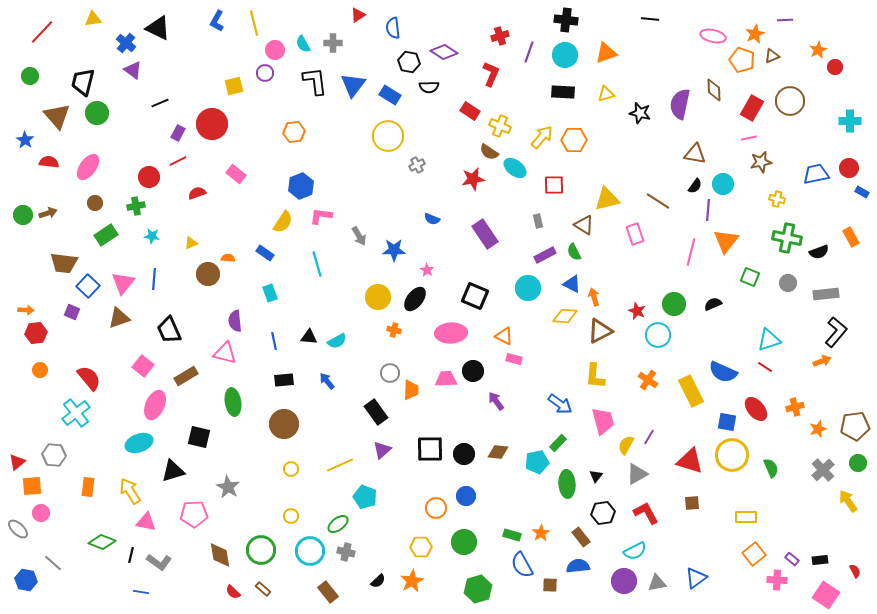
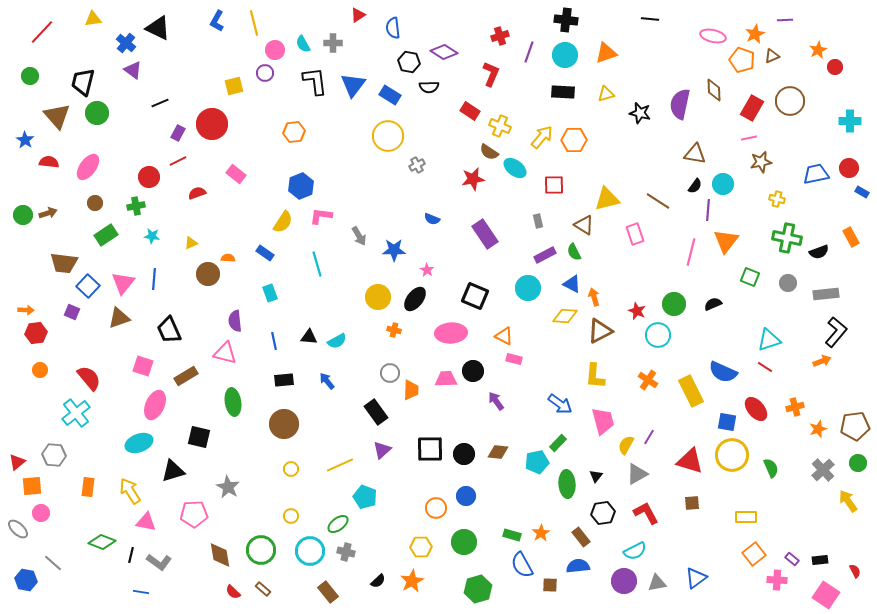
pink square at (143, 366): rotated 20 degrees counterclockwise
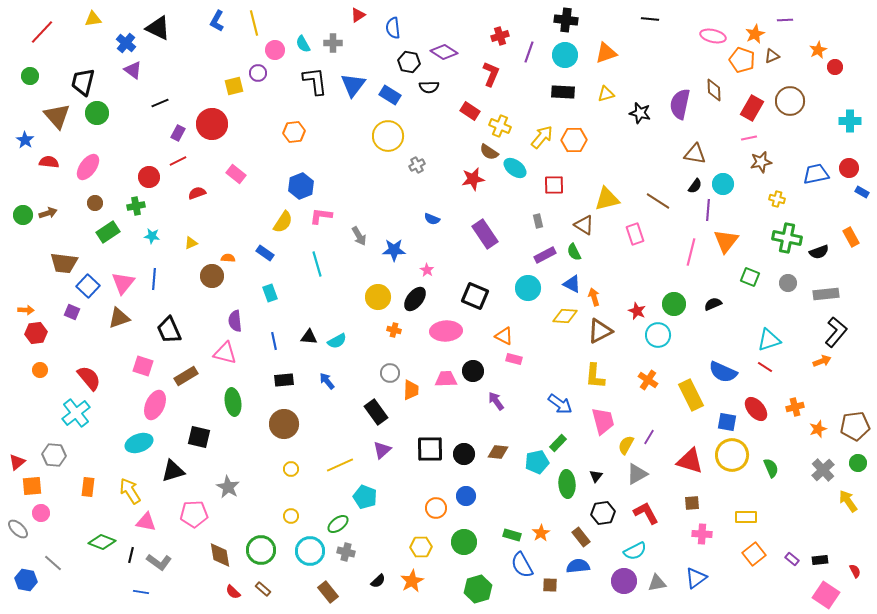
purple circle at (265, 73): moved 7 px left
green rectangle at (106, 235): moved 2 px right, 3 px up
brown circle at (208, 274): moved 4 px right, 2 px down
pink ellipse at (451, 333): moved 5 px left, 2 px up
yellow rectangle at (691, 391): moved 4 px down
pink cross at (777, 580): moved 75 px left, 46 px up
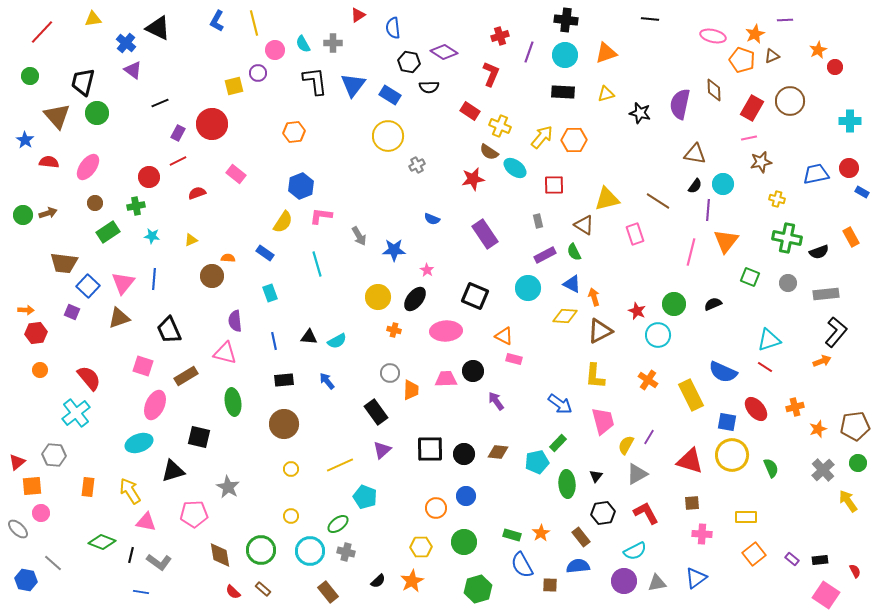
yellow triangle at (191, 243): moved 3 px up
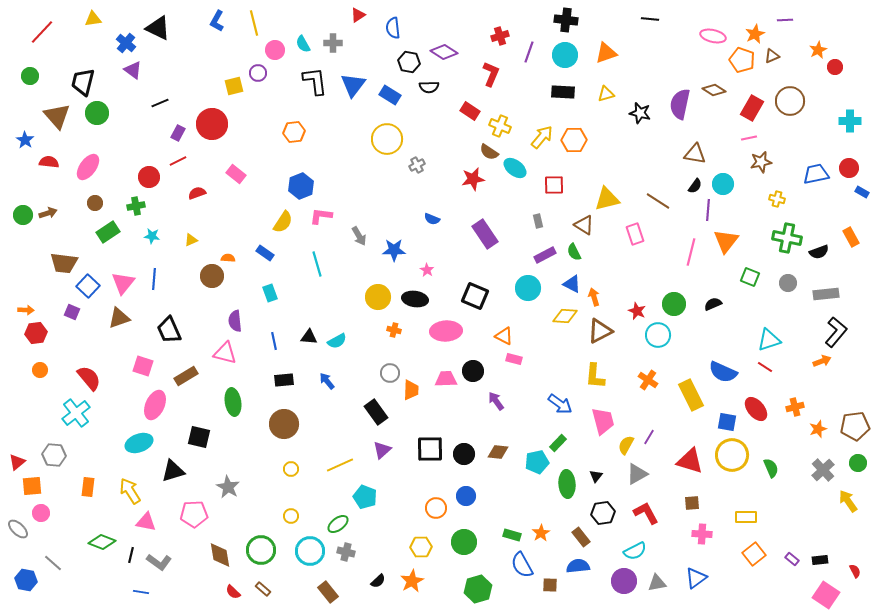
brown diamond at (714, 90): rotated 55 degrees counterclockwise
yellow circle at (388, 136): moved 1 px left, 3 px down
black ellipse at (415, 299): rotated 60 degrees clockwise
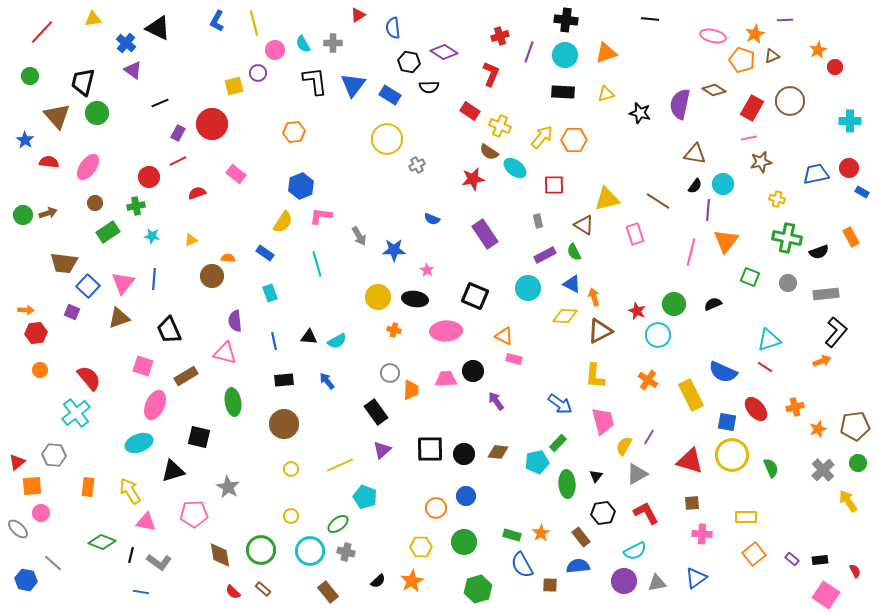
yellow semicircle at (626, 445): moved 2 px left, 1 px down
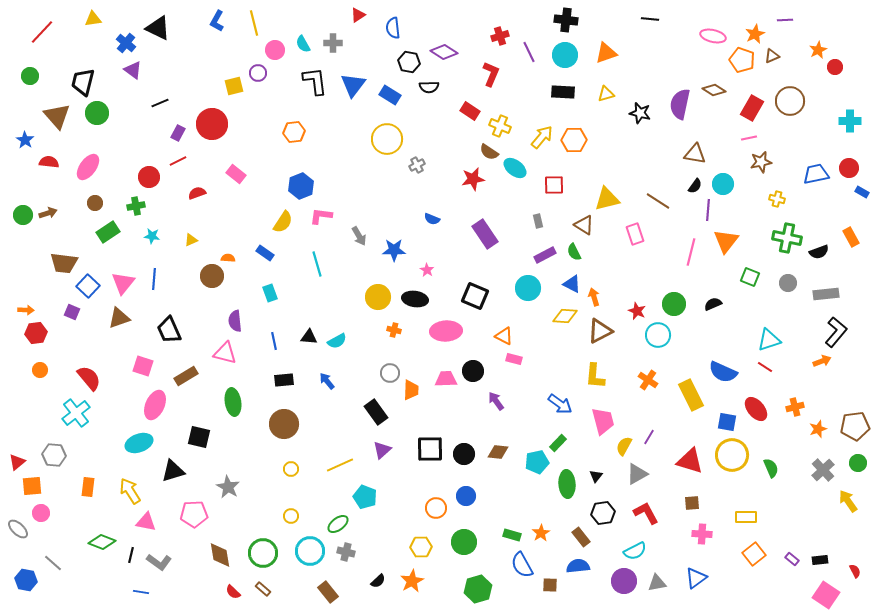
purple line at (529, 52): rotated 45 degrees counterclockwise
green circle at (261, 550): moved 2 px right, 3 px down
